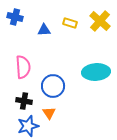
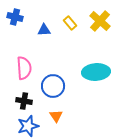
yellow rectangle: rotated 32 degrees clockwise
pink semicircle: moved 1 px right, 1 px down
orange triangle: moved 7 px right, 3 px down
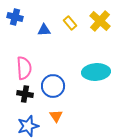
black cross: moved 1 px right, 7 px up
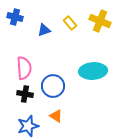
yellow cross: rotated 20 degrees counterclockwise
blue triangle: rotated 16 degrees counterclockwise
cyan ellipse: moved 3 px left, 1 px up
orange triangle: rotated 24 degrees counterclockwise
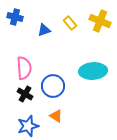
black cross: rotated 21 degrees clockwise
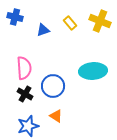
blue triangle: moved 1 px left
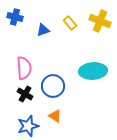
orange triangle: moved 1 px left
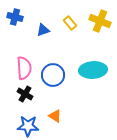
cyan ellipse: moved 1 px up
blue circle: moved 11 px up
blue star: rotated 20 degrees clockwise
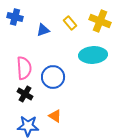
cyan ellipse: moved 15 px up
blue circle: moved 2 px down
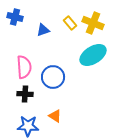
yellow cross: moved 7 px left, 2 px down
cyan ellipse: rotated 28 degrees counterclockwise
pink semicircle: moved 1 px up
black cross: rotated 28 degrees counterclockwise
